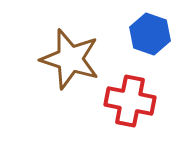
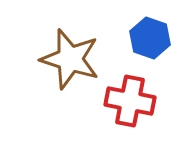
blue hexagon: moved 4 px down
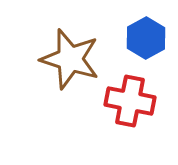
blue hexagon: moved 4 px left; rotated 12 degrees clockwise
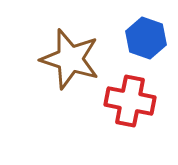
blue hexagon: rotated 12 degrees counterclockwise
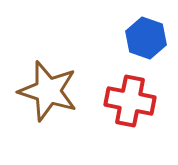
brown star: moved 22 px left, 32 px down
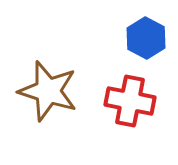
blue hexagon: rotated 9 degrees clockwise
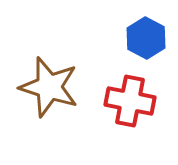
brown star: moved 1 px right, 4 px up
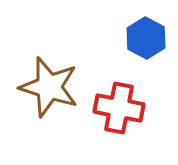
red cross: moved 11 px left, 7 px down
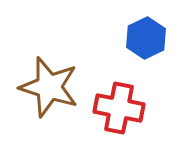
blue hexagon: rotated 6 degrees clockwise
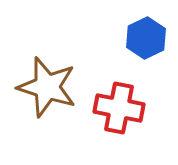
brown star: moved 2 px left
